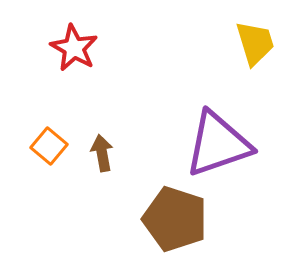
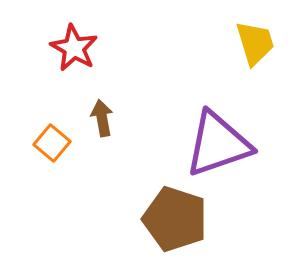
orange square: moved 3 px right, 3 px up
brown arrow: moved 35 px up
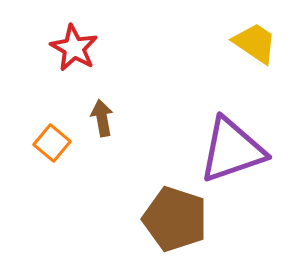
yellow trapezoid: rotated 39 degrees counterclockwise
purple triangle: moved 14 px right, 6 px down
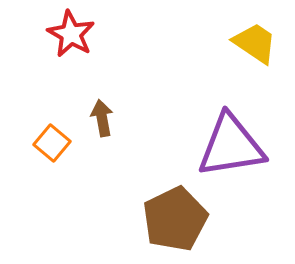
red star: moved 3 px left, 14 px up
purple triangle: moved 1 px left, 4 px up; rotated 10 degrees clockwise
brown pentagon: rotated 28 degrees clockwise
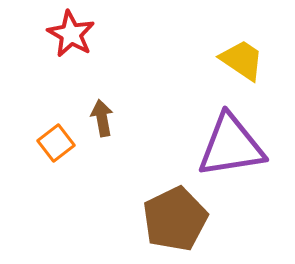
yellow trapezoid: moved 13 px left, 17 px down
orange square: moved 4 px right; rotated 12 degrees clockwise
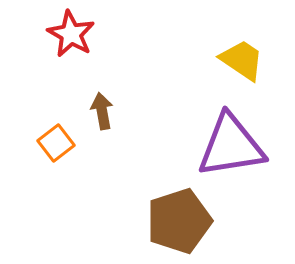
brown arrow: moved 7 px up
brown pentagon: moved 4 px right, 2 px down; rotated 8 degrees clockwise
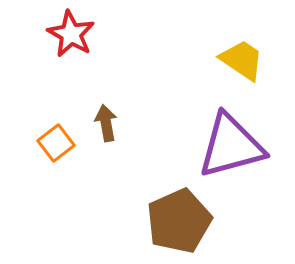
brown arrow: moved 4 px right, 12 px down
purple triangle: rotated 6 degrees counterclockwise
brown pentagon: rotated 6 degrees counterclockwise
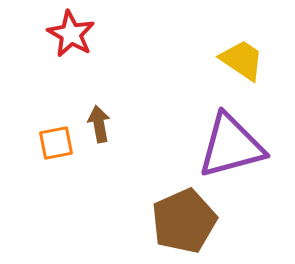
brown arrow: moved 7 px left, 1 px down
orange square: rotated 27 degrees clockwise
brown pentagon: moved 5 px right
